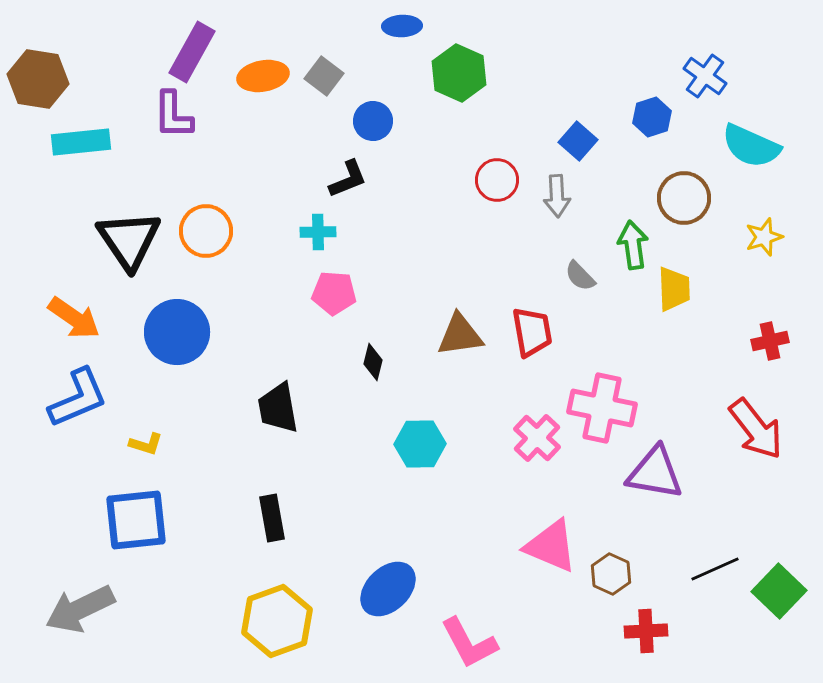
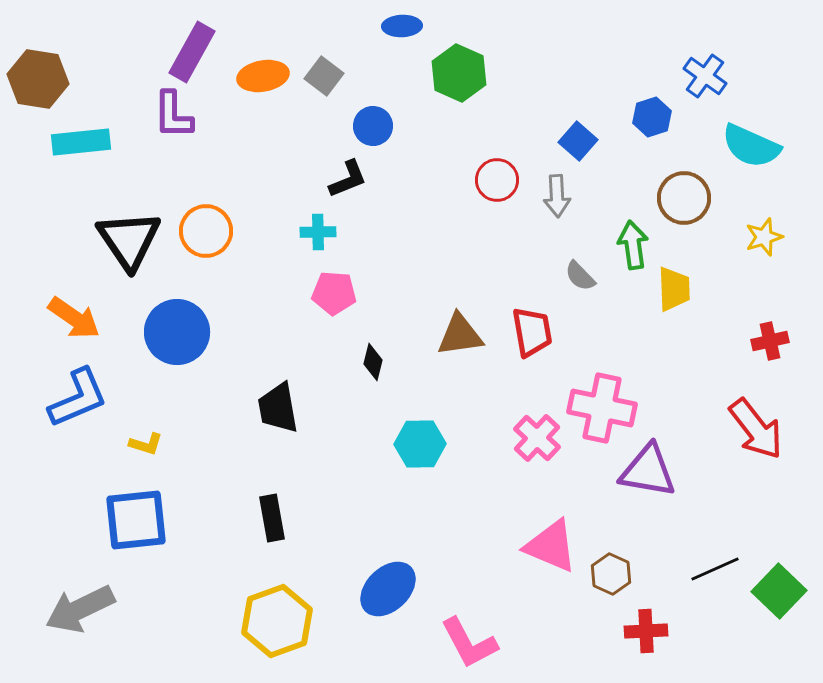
blue circle at (373, 121): moved 5 px down
purple triangle at (655, 473): moved 7 px left, 2 px up
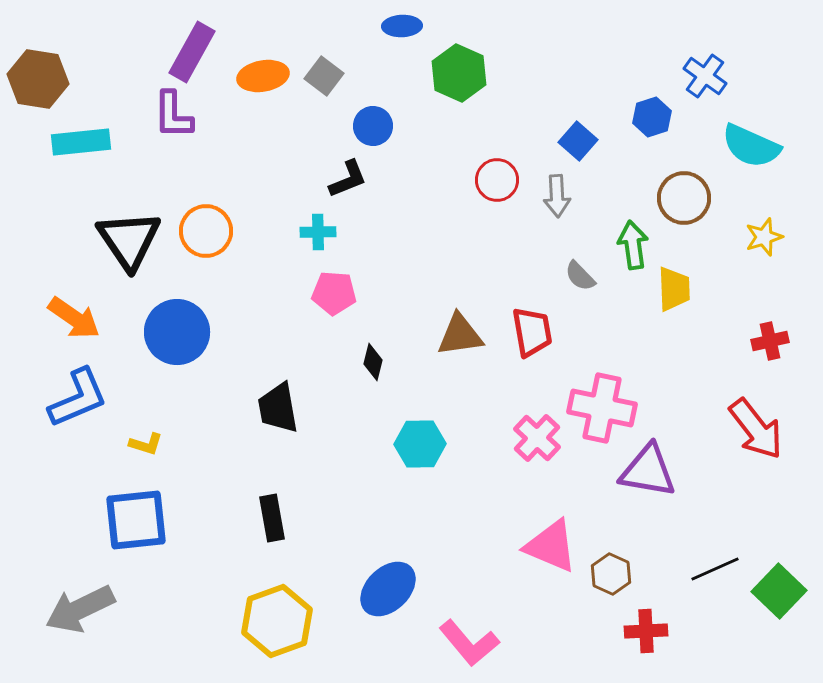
pink L-shape at (469, 643): rotated 12 degrees counterclockwise
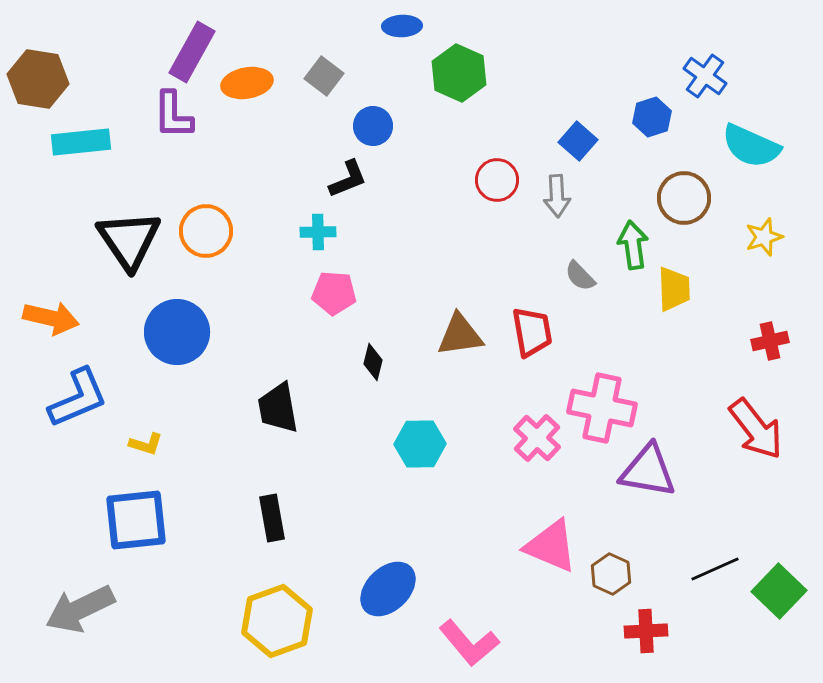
orange ellipse at (263, 76): moved 16 px left, 7 px down
orange arrow at (74, 318): moved 23 px left; rotated 22 degrees counterclockwise
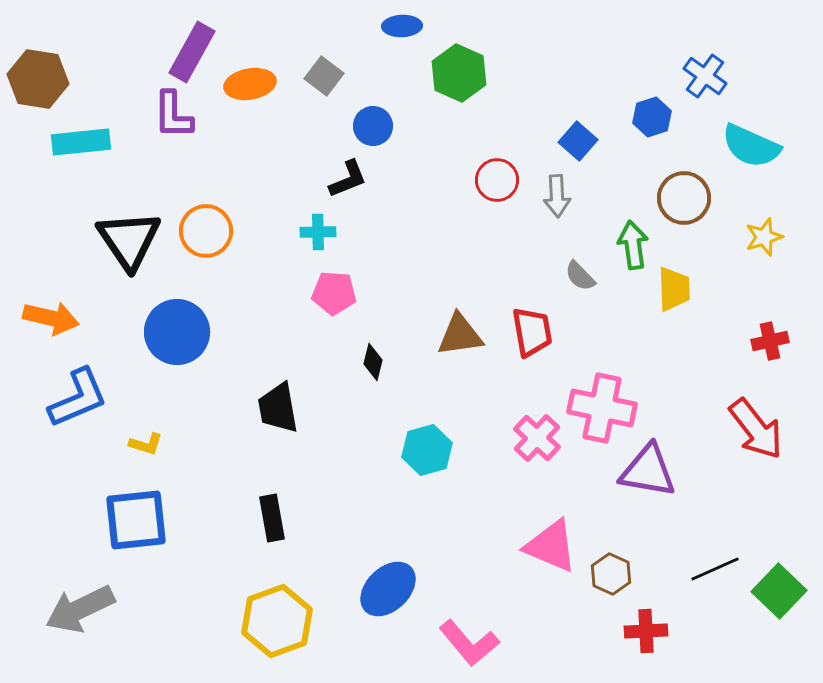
orange ellipse at (247, 83): moved 3 px right, 1 px down
cyan hexagon at (420, 444): moved 7 px right, 6 px down; rotated 15 degrees counterclockwise
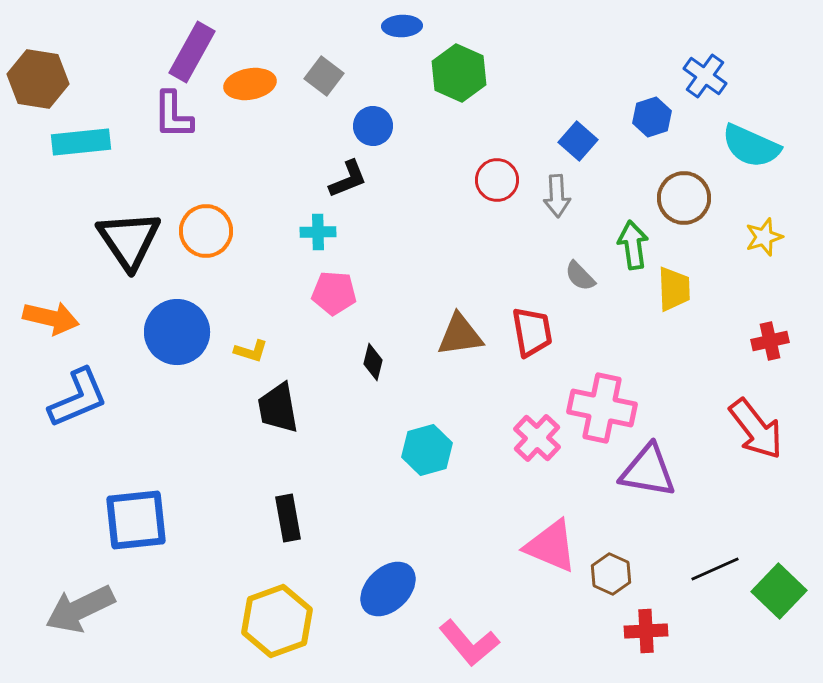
yellow L-shape at (146, 444): moved 105 px right, 93 px up
black rectangle at (272, 518): moved 16 px right
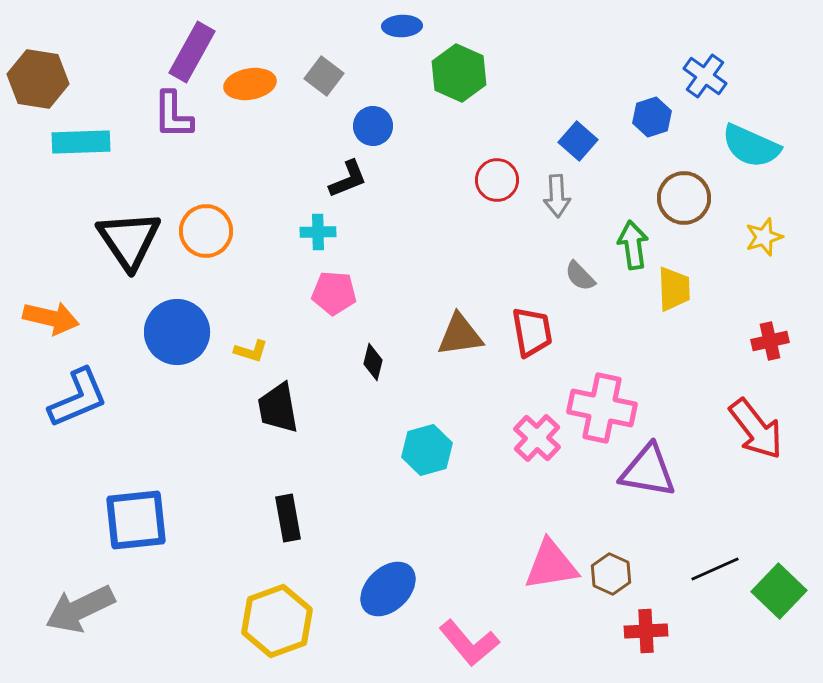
cyan rectangle at (81, 142): rotated 4 degrees clockwise
pink triangle at (551, 546): moved 19 px down; rotated 32 degrees counterclockwise
